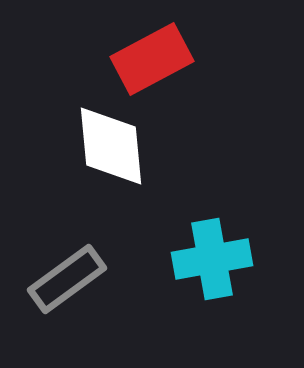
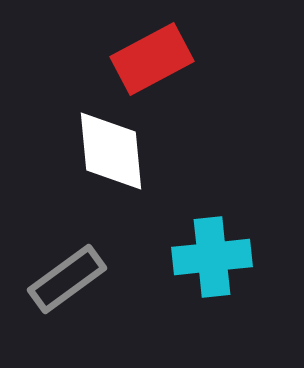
white diamond: moved 5 px down
cyan cross: moved 2 px up; rotated 4 degrees clockwise
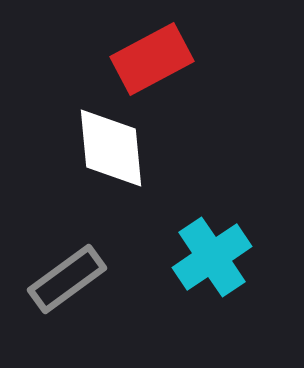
white diamond: moved 3 px up
cyan cross: rotated 28 degrees counterclockwise
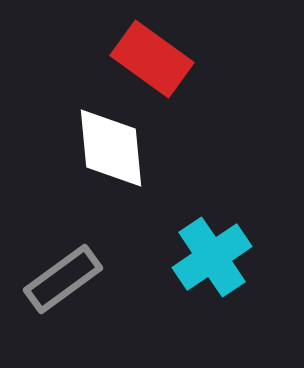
red rectangle: rotated 64 degrees clockwise
gray rectangle: moved 4 px left
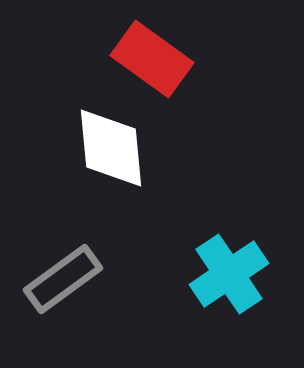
cyan cross: moved 17 px right, 17 px down
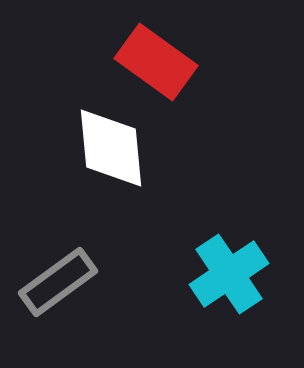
red rectangle: moved 4 px right, 3 px down
gray rectangle: moved 5 px left, 3 px down
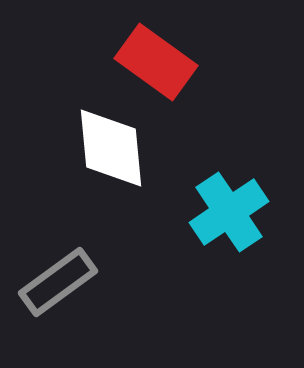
cyan cross: moved 62 px up
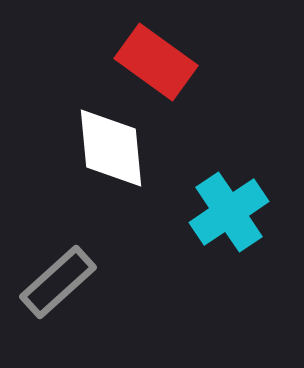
gray rectangle: rotated 6 degrees counterclockwise
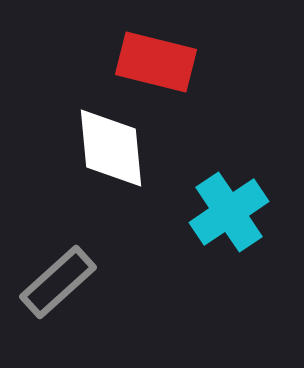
red rectangle: rotated 22 degrees counterclockwise
